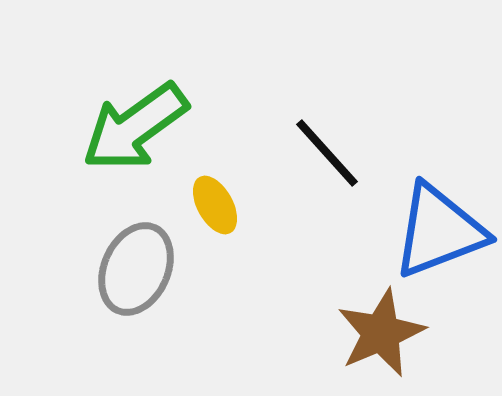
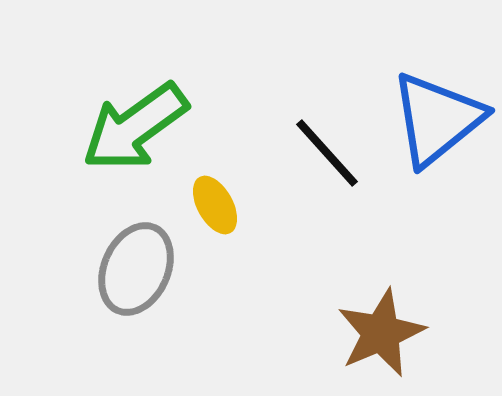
blue triangle: moved 2 px left, 112 px up; rotated 18 degrees counterclockwise
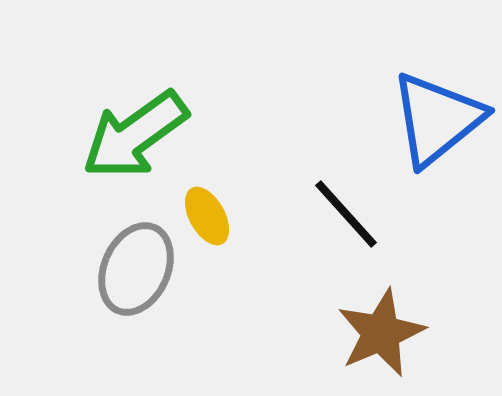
green arrow: moved 8 px down
black line: moved 19 px right, 61 px down
yellow ellipse: moved 8 px left, 11 px down
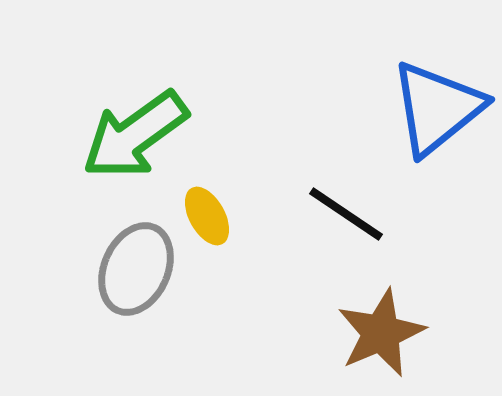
blue triangle: moved 11 px up
black line: rotated 14 degrees counterclockwise
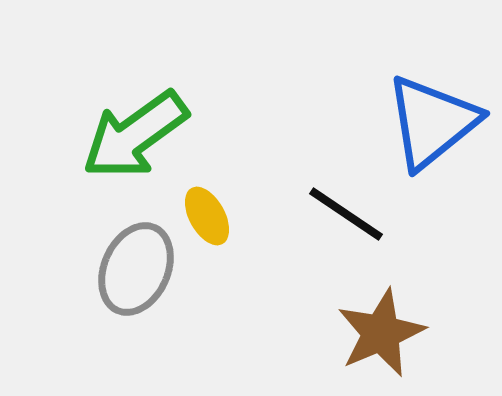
blue triangle: moved 5 px left, 14 px down
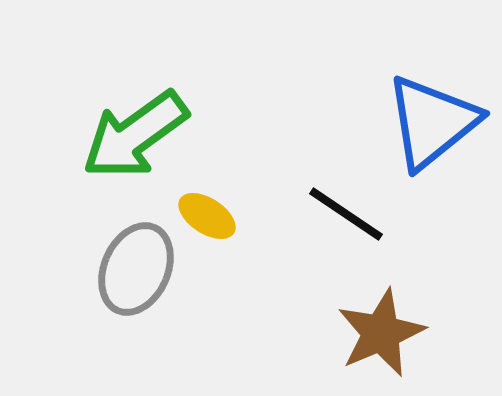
yellow ellipse: rotated 28 degrees counterclockwise
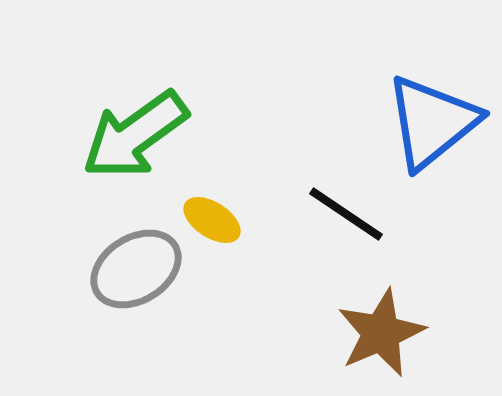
yellow ellipse: moved 5 px right, 4 px down
gray ellipse: rotated 34 degrees clockwise
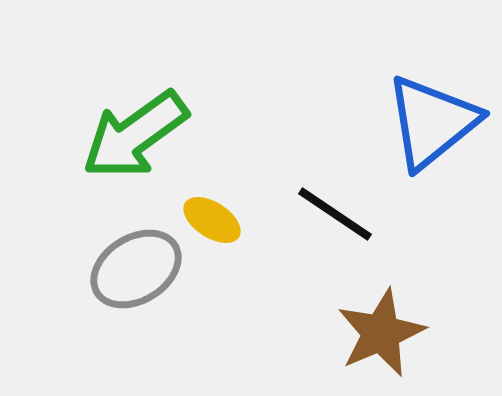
black line: moved 11 px left
